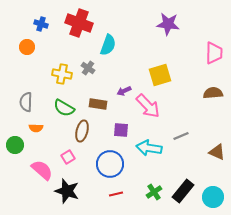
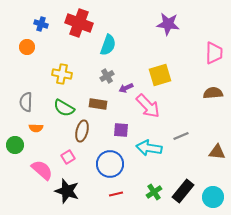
gray cross: moved 19 px right, 8 px down; rotated 24 degrees clockwise
purple arrow: moved 2 px right, 3 px up
brown triangle: rotated 18 degrees counterclockwise
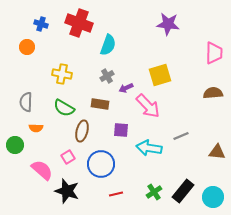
brown rectangle: moved 2 px right
blue circle: moved 9 px left
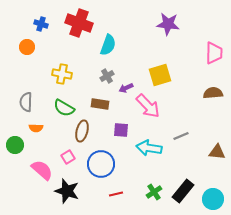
cyan circle: moved 2 px down
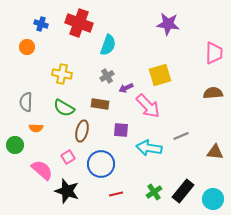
brown triangle: moved 2 px left
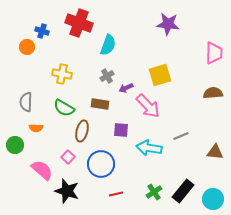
blue cross: moved 1 px right, 7 px down
pink square: rotated 16 degrees counterclockwise
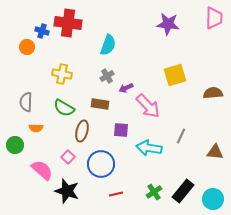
red cross: moved 11 px left; rotated 12 degrees counterclockwise
pink trapezoid: moved 35 px up
yellow square: moved 15 px right
gray line: rotated 42 degrees counterclockwise
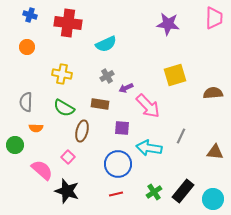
blue cross: moved 12 px left, 16 px up
cyan semicircle: moved 2 px left, 1 px up; rotated 45 degrees clockwise
purple square: moved 1 px right, 2 px up
blue circle: moved 17 px right
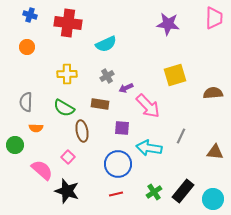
yellow cross: moved 5 px right; rotated 12 degrees counterclockwise
brown ellipse: rotated 25 degrees counterclockwise
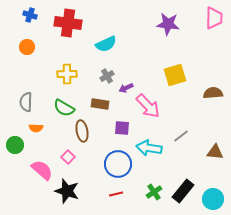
gray line: rotated 28 degrees clockwise
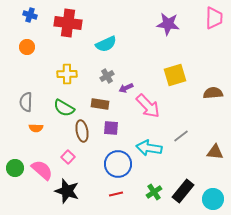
purple square: moved 11 px left
green circle: moved 23 px down
